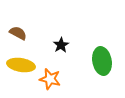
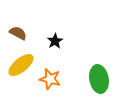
black star: moved 6 px left, 4 px up
green ellipse: moved 3 px left, 18 px down
yellow ellipse: rotated 48 degrees counterclockwise
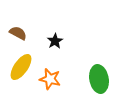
yellow ellipse: moved 2 px down; rotated 16 degrees counterclockwise
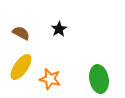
brown semicircle: moved 3 px right
black star: moved 4 px right, 12 px up
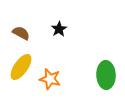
green ellipse: moved 7 px right, 4 px up; rotated 8 degrees clockwise
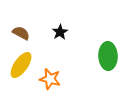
black star: moved 1 px right, 3 px down
yellow ellipse: moved 2 px up
green ellipse: moved 2 px right, 19 px up
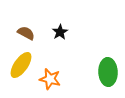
brown semicircle: moved 5 px right
green ellipse: moved 16 px down
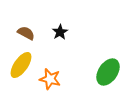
green ellipse: rotated 36 degrees clockwise
